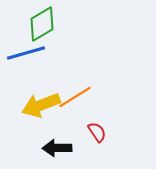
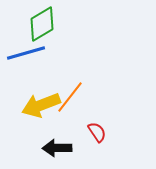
orange line: moved 5 px left; rotated 20 degrees counterclockwise
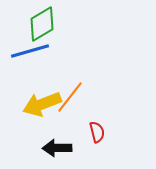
blue line: moved 4 px right, 2 px up
yellow arrow: moved 1 px right, 1 px up
red semicircle: rotated 20 degrees clockwise
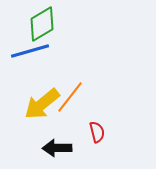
yellow arrow: rotated 18 degrees counterclockwise
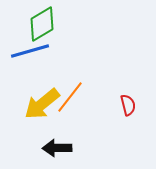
red semicircle: moved 31 px right, 27 px up
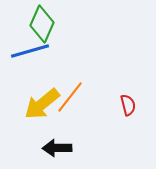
green diamond: rotated 36 degrees counterclockwise
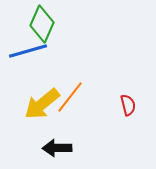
blue line: moved 2 px left
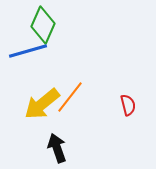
green diamond: moved 1 px right, 1 px down
black arrow: rotated 72 degrees clockwise
